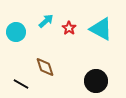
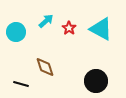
black line: rotated 14 degrees counterclockwise
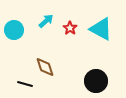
red star: moved 1 px right
cyan circle: moved 2 px left, 2 px up
black line: moved 4 px right
